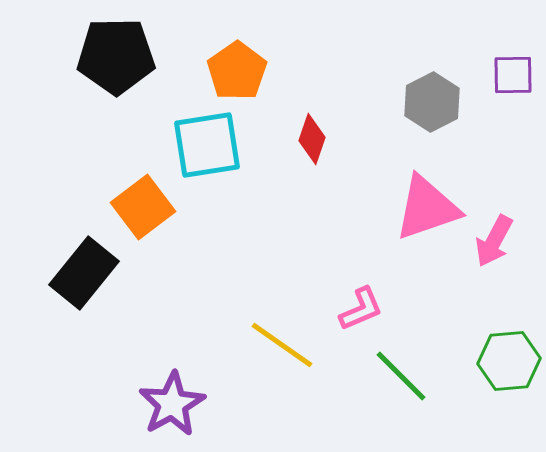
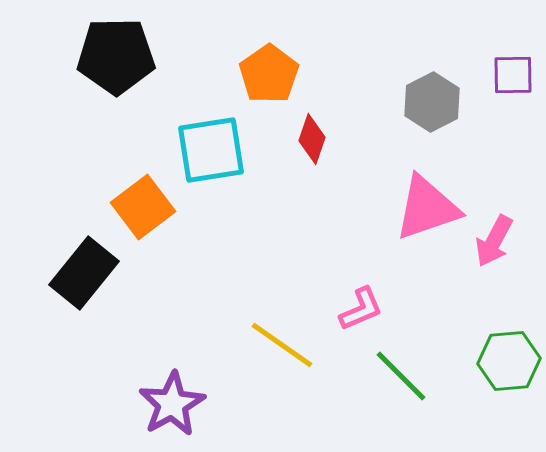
orange pentagon: moved 32 px right, 3 px down
cyan square: moved 4 px right, 5 px down
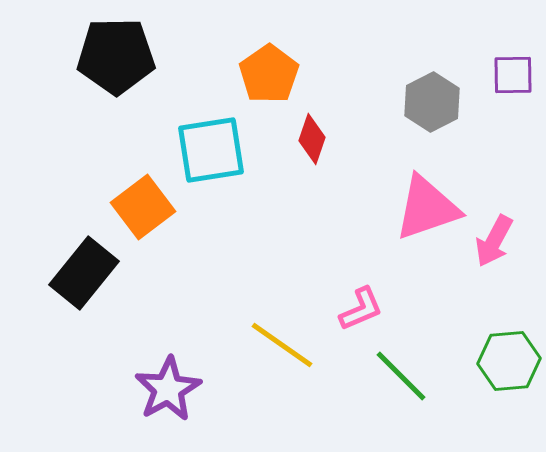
purple star: moved 4 px left, 15 px up
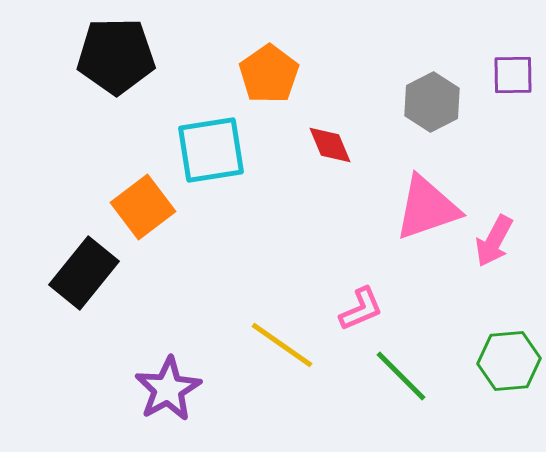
red diamond: moved 18 px right, 6 px down; rotated 42 degrees counterclockwise
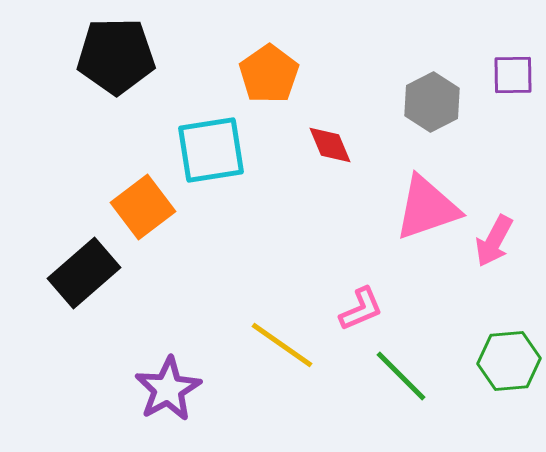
black rectangle: rotated 10 degrees clockwise
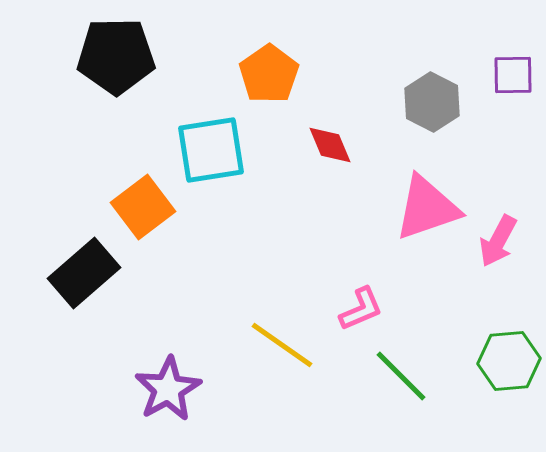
gray hexagon: rotated 6 degrees counterclockwise
pink arrow: moved 4 px right
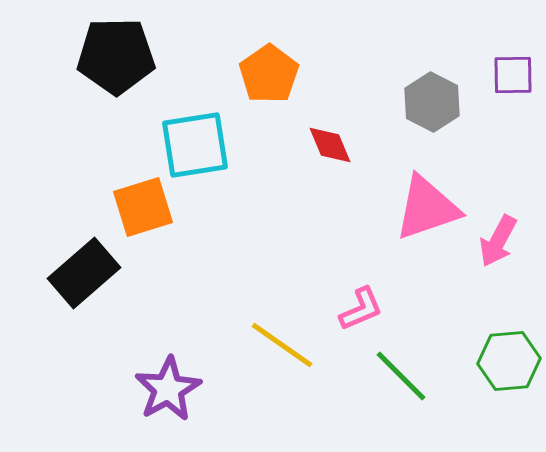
cyan square: moved 16 px left, 5 px up
orange square: rotated 20 degrees clockwise
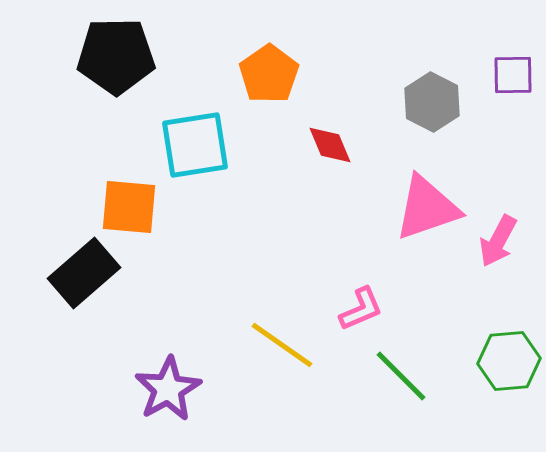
orange square: moved 14 px left; rotated 22 degrees clockwise
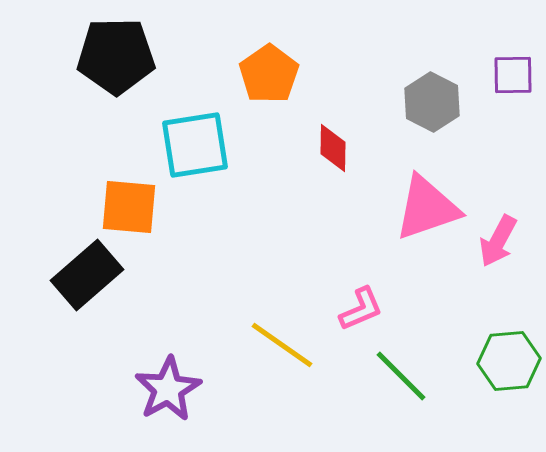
red diamond: moved 3 px right, 3 px down; rotated 24 degrees clockwise
black rectangle: moved 3 px right, 2 px down
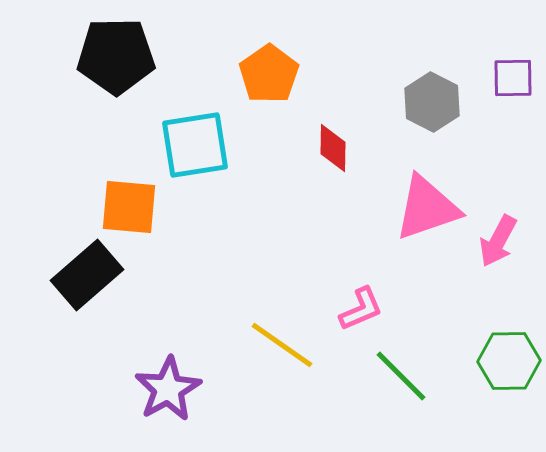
purple square: moved 3 px down
green hexagon: rotated 4 degrees clockwise
